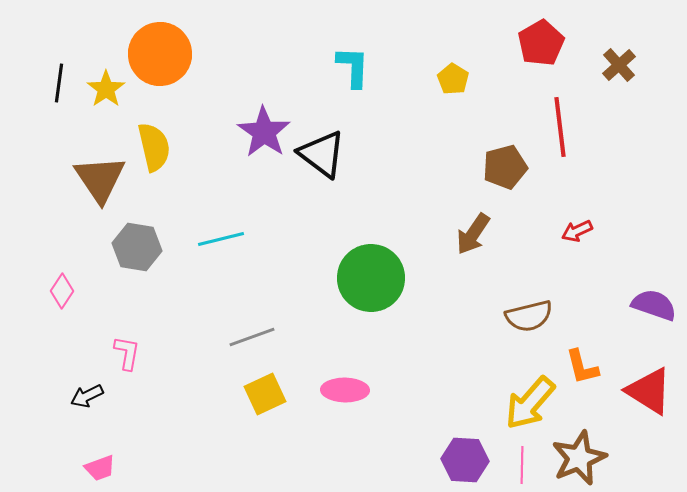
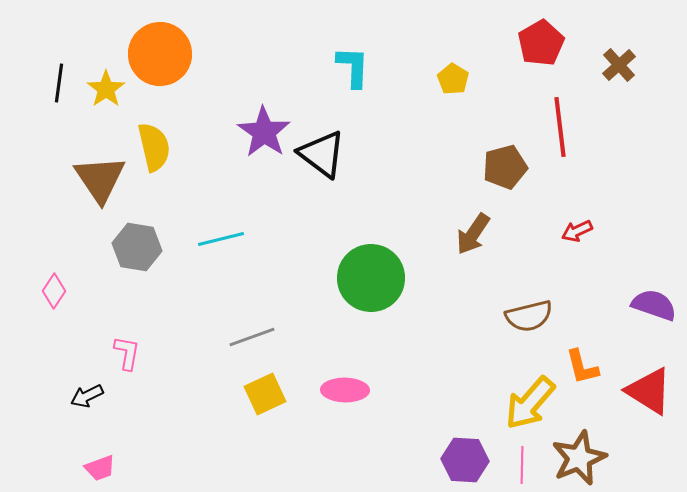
pink diamond: moved 8 px left
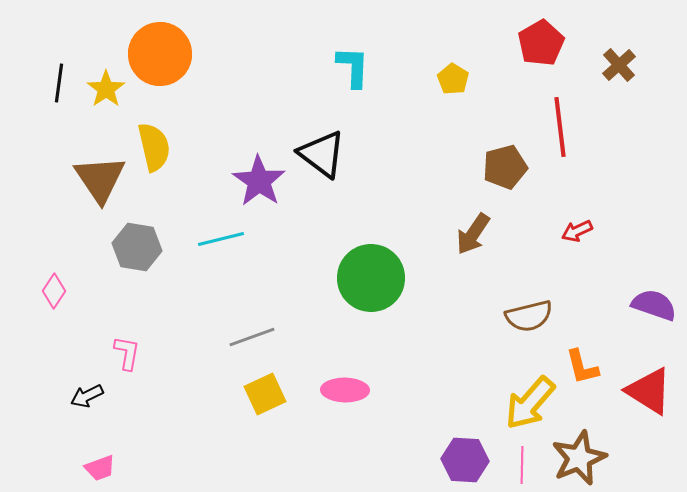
purple star: moved 5 px left, 49 px down
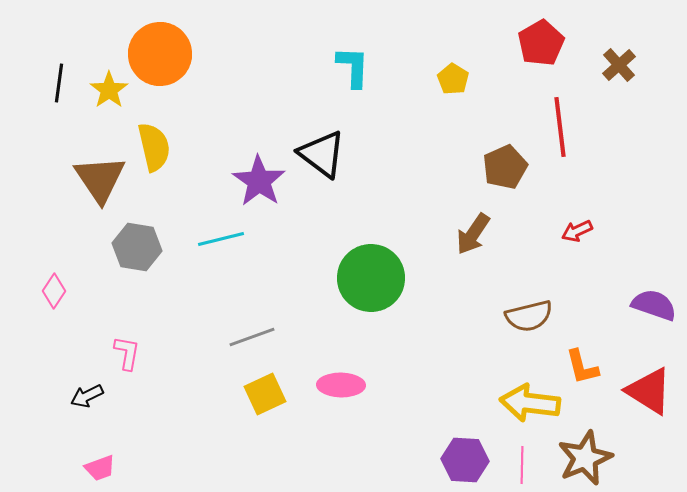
yellow star: moved 3 px right, 1 px down
brown pentagon: rotated 9 degrees counterclockwise
pink ellipse: moved 4 px left, 5 px up
yellow arrow: rotated 56 degrees clockwise
brown star: moved 6 px right
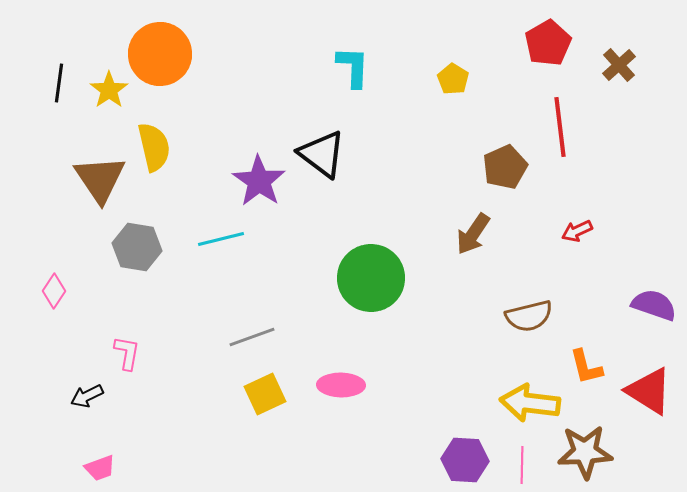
red pentagon: moved 7 px right
orange L-shape: moved 4 px right
brown star: moved 6 px up; rotated 20 degrees clockwise
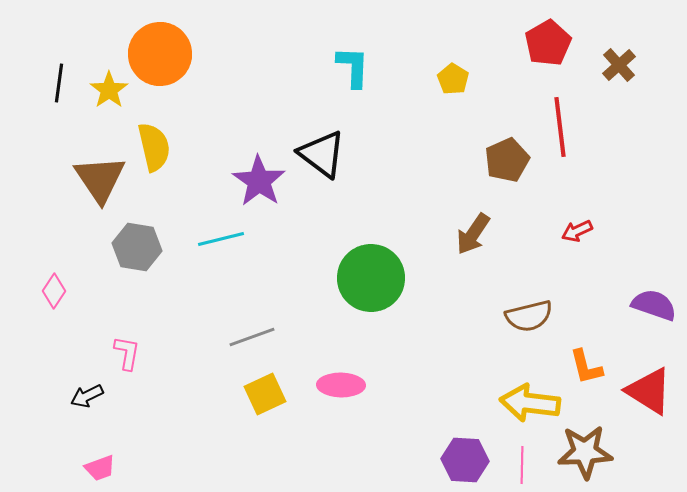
brown pentagon: moved 2 px right, 7 px up
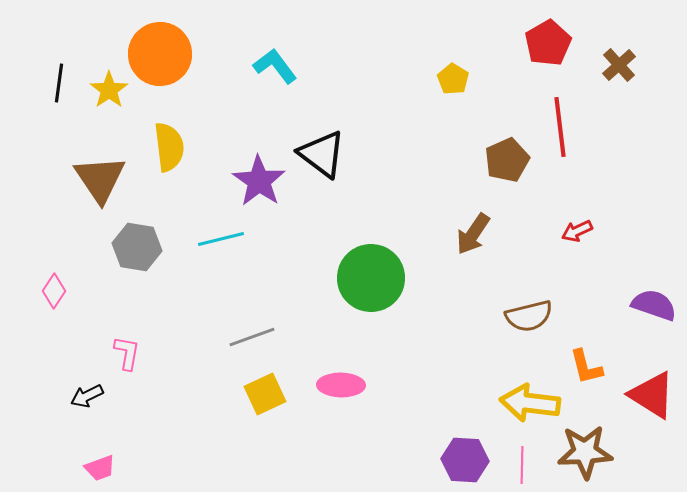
cyan L-shape: moved 78 px left, 1 px up; rotated 39 degrees counterclockwise
yellow semicircle: moved 15 px right; rotated 6 degrees clockwise
red triangle: moved 3 px right, 4 px down
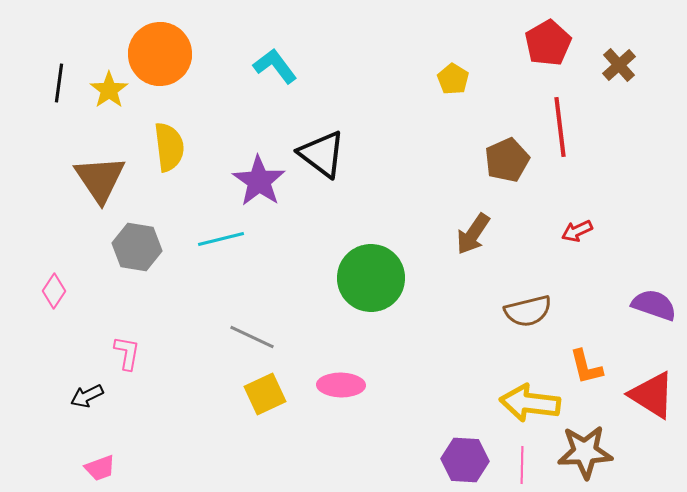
brown semicircle: moved 1 px left, 5 px up
gray line: rotated 45 degrees clockwise
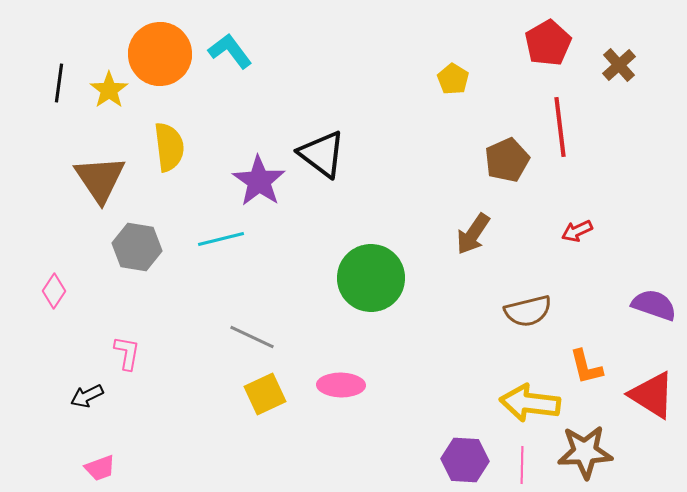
cyan L-shape: moved 45 px left, 15 px up
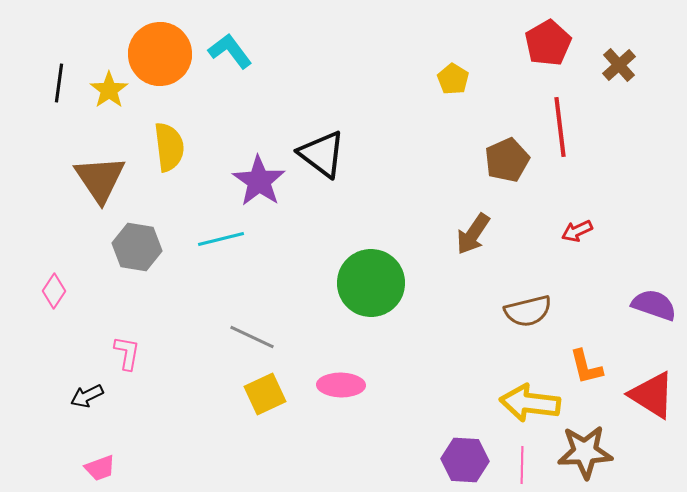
green circle: moved 5 px down
